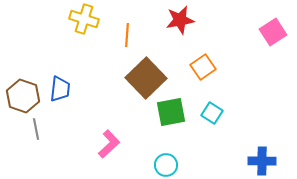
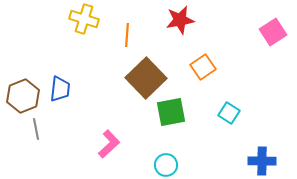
brown hexagon: rotated 20 degrees clockwise
cyan square: moved 17 px right
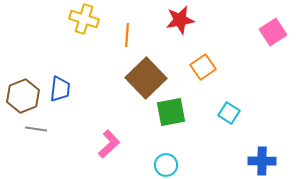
gray line: rotated 70 degrees counterclockwise
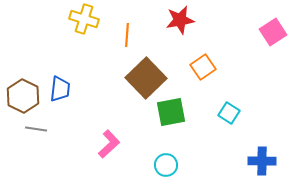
brown hexagon: rotated 12 degrees counterclockwise
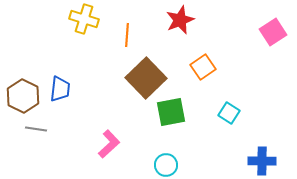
red star: rotated 12 degrees counterclockwise
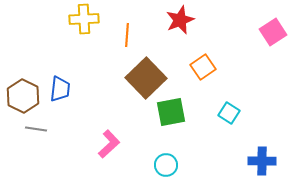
yellow cross: rotated 20 degrees counterclockwise
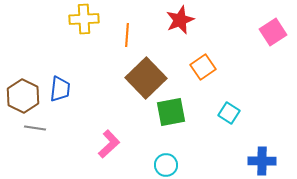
gray line: moved 1 px left, 1 px up
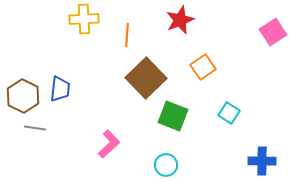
green square: moved 2 px right, 4 px down; rotated 32 degrees clockwise
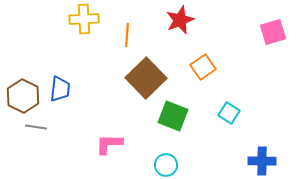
pink square: rotated 16 degrees clockwise
gray line: moved 1 px right, 1 px up
pink L-shape: rotated 136 degrees counterclockwise
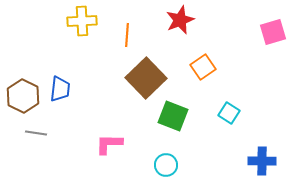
yellow cross: moved 2 px left, 2 px down
gray line: moved 6 px down
